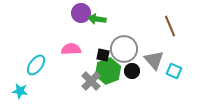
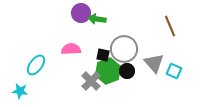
gray triangle: moved 3 px down
black circle: moved 5 px left
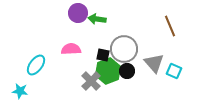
purple circle: moved 3 px left
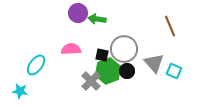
black square: moved 1 px left
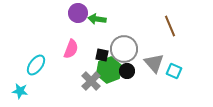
pink semicircle: rotated 114 degrees clockwise
green hexagon: moved 1 px right, 1 px up
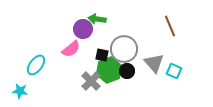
purple circle: moved 5 px right, 16 px down
pink semicircle: rotated 30 degrees clockwise
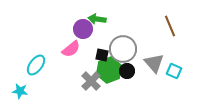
gray circle: moved 1 px left
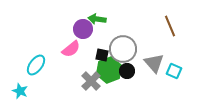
cyan star: rotated 14 degrees clockwise
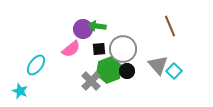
green arrow: moved 7 px down
black square: moved 3 px left, 6 px up; rotated 16 degrees counterclockwise
gray triangle: moved 4 px right, 2 px down
cyan square: rotated 21 degrees clockwise
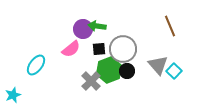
cyan star: moved 7 px left, 4 px down; rotated 28 degrees clockwise
